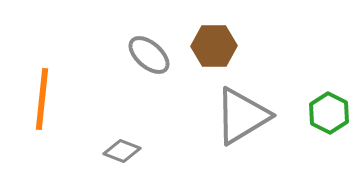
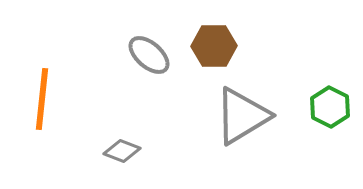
green hexagon: moved 1 px right, 6 px up
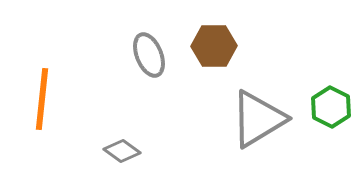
gray ellipse: rotated 27 degrees clockwise
green hexagon: moved 1 px right
gray triangle: moved 16 px right, 3 px down
gray diamond: rotated 15 degrees clockwise
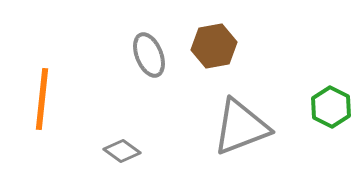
brown hexagon: rotated 9 degrees counterclockwise
gray triangle: moved 17 px left, 8 px down; rotated 10 degrees clockwise
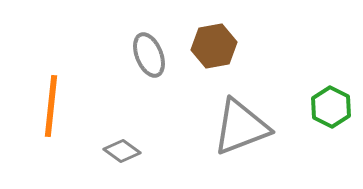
orange line: moved 9 px right, 7 px down
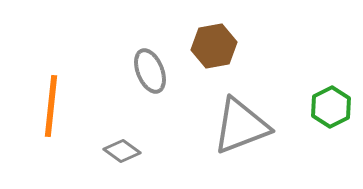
gray ellipse: moved 1 px right, 16 px down
green hexagon: rotated 6 degrees clockwise
gray triangle: moved 1 px up
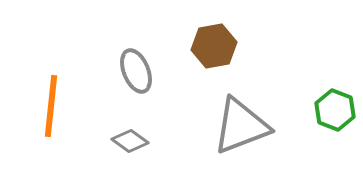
gray ellipse: moved 14 px left
green hexagon: moved 4 px right, 3 px down; rotated 12 degrees counterclockwise
gray diamond: moved 8 px right, 10 px up
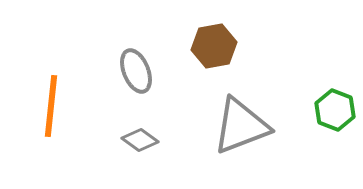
gray diamond: moved 10 px right, 1 px up
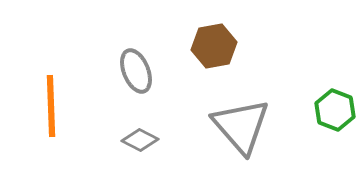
orange line: rotated 8 degrees counterclockwise
gray triangle: rotated 50 degrees counterclockwise
gray diamond: rotated 9 degrees counterclockwise
